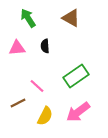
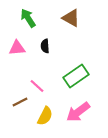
brown line: moved 2 px right, 1 px up
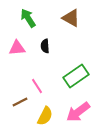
pink line: rotated 14 degrees clockwise
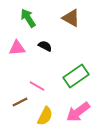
black semicircle: rotated 120 degrees clockwise
pink line: rotated 28 degrees counterclockwise
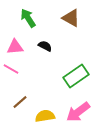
pink triangle: moved 2 px left, 1 px up
pink line: moved 26 px left, 17 px up
brown line: rotated 14 degrees counterclockwise
yellow semicircle: rotated 126 degrees counterclockwise
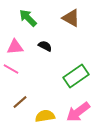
green arrow: rotated 12 degrees counterclockwise
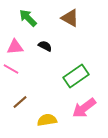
brown triangle: moved 1 px left
pink arrow: moved 6 px right, 4 px up
yellow semicircle: moved 2 px right, 4 px down
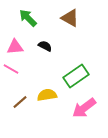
yellow semicircle: moved 25 px up
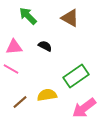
green arrow: moved 2 px up
pink triangle: moved 1 px left
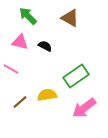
pink triangle: moved 6 px right, 5 px up; rotated 18 degrees clockwise
